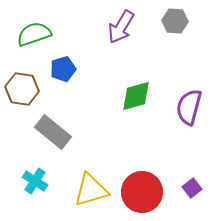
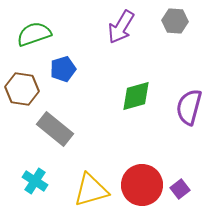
gray rectangle: moved 2 px right, 3 px up
purple square: moved 12 px left, 1 px down
red circle: moved 7 px up
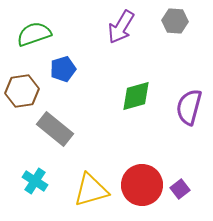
brown hexagon: moved 2 px down; rotated 16 degrees counterclockwise
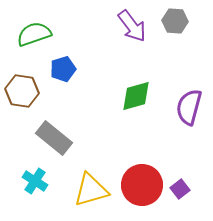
purple arrow: moved 11 px right, 1 px up; rotated 68 degrees counterclockwise
brown hexagon: rotated 16 degrees clockwise
gray rectangle: moved 1 px left, 9 px down
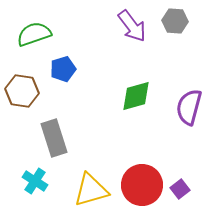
gray rectangle: rotated 33 degrees clockwise
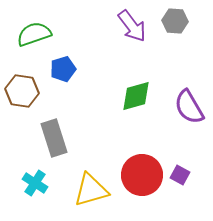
purple semicircle: rotated 45 degrees counterclockwise
cyan cross: moved 2 px down
red circle: moved 10 px up
purple square: moved 14 px up; rotated 24 degrees counterclockwise
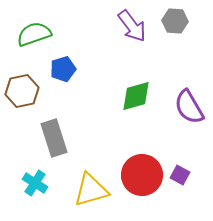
brown hexagon: rotated 20 degrees counterclockwise
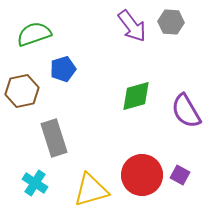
gray hexagon: moved 4 px left, 1 px down
purple semicircle: moved 3 px left, 4 px down
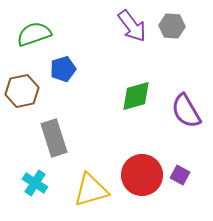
gray hexagon: moved 1 px right, 4 px down
